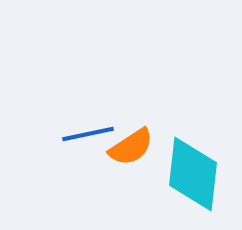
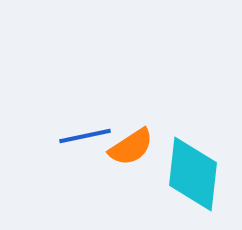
blue line: moved 3 px left, 2 px down
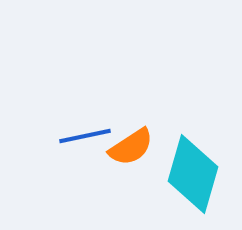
cyan diamond: rotated 10 degrees clockwise
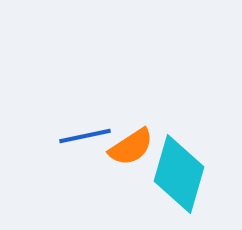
cyan diamond: moved 14 px left
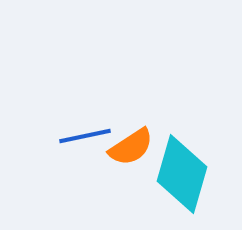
cyan diamond: moved 3 px right
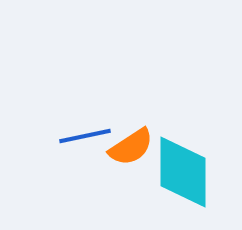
cyan diamond: moved 1 px right, 2 px up; rotated 16 degrees counterclockwise
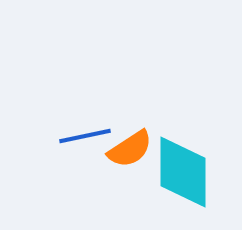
orange semicircle: moved 1 px left, 2 px down
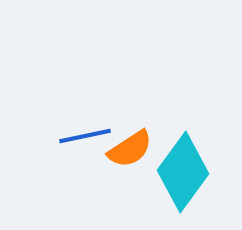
cyan diamond: rotated 36 degrees clockwise
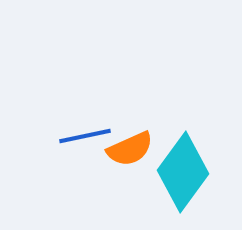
orange semicircle: rotated 9 degrees clockwise
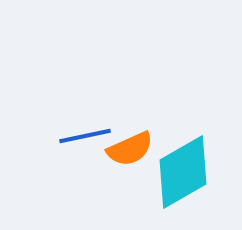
cyan diamond: rotated 24 degrees clockwise
